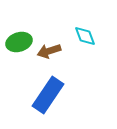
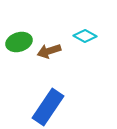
cyan diamond: rotated 40 degrees counterclockwise
blue rectangle: moved 12 px down
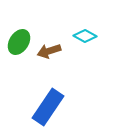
green ellipse: rotated 40 degrees counterclockwise
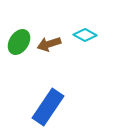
cyan diamond: moved 1 px up
brown arrow: moved 7 px up
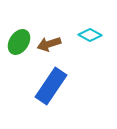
cyan diamond: moved 5 px right
blue rectangle: moved 3 px right, 21 px up
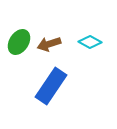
cyan diamond: moved 7 px down
